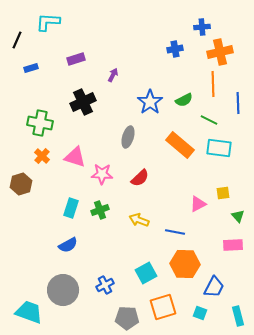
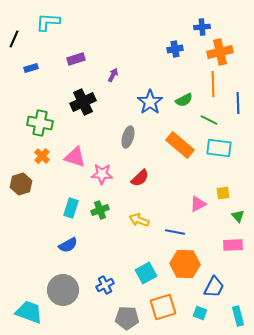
black line at (17, 40): moved 3 px left, 1 px up
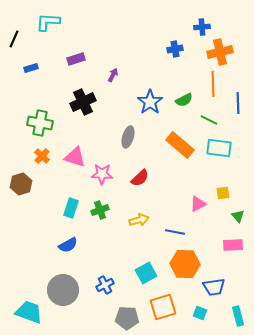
yellow arrow at (139, 220): rotated 144 degrees clockwise
blue trapezoid at (214, 287): rotated 55 degrees clockwise
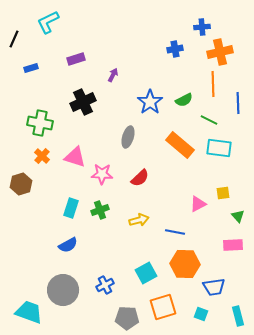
cyan L-shape at (48, 22): rotated 30 degrees counterclockwise
cyan square at (200, 313): moved 1 px right, 1 px down
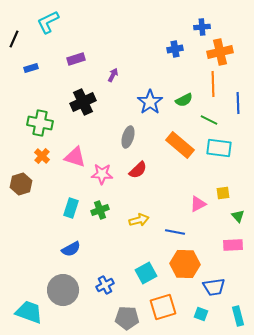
red semicircle at (140, 178): moved 2 px left, 8 px up
blue semicircle at (68, 245): moved 3 px right, 4 px down
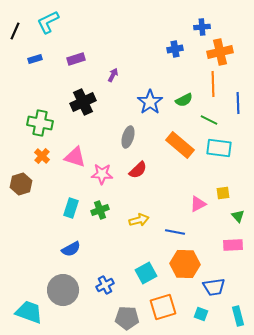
black line at (14, 39): moved 1 px right, 8 px up
blue rectangle at (31, 68): moved 4 px right, 9 px up
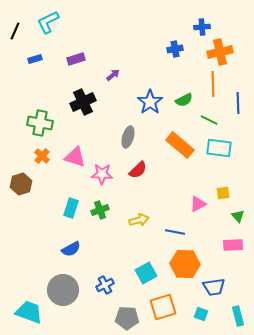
purple arrow at (113, 75): rotated 24 degrees clockwise
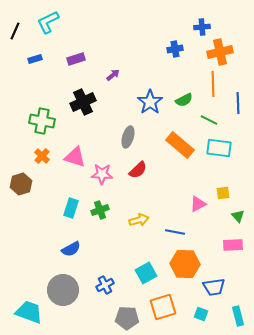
green cross at (40, 123): moved 2 px right, 2 px up
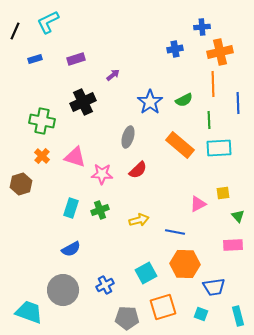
green line at (209, 120): rotated 60 degrees clockwise
cyan rectangle at (219, 148): rotated 10 degrees counterclockwise
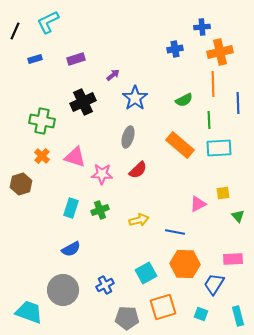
blue star at (150, 102): moved 15 px left, 4 px up
pink rectangle at (233, 245): moved 14 px down
blue trapezoid at (214, 287): moved 3 px up; rotated 130 degrees clockwise
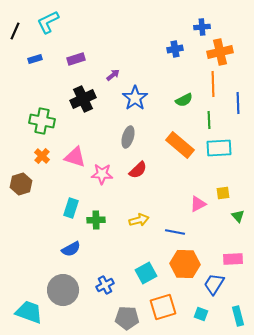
black cross at (83, 102): moved 3 px up
green cross at (100, 210): moved 4 px left, 10 px down; rotated 18 degrees clockwise
